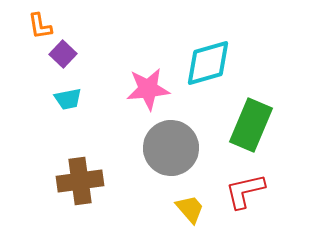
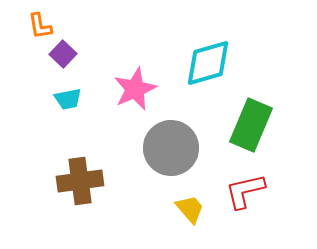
pink star: moved 13 px left; rotated 18 degrees counterclockwise
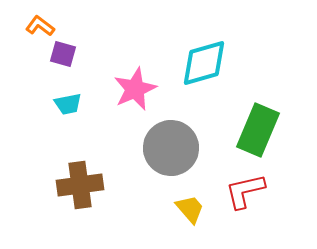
orange L-shape: rotated 136 degrees clockwise
purple square: rotated 28 degrees counterclockwise
cyan diamond: moved 4 px left
cyan trapezoid: moved 5 px down
green rectangle: moved 7 px right, 5 px down
brown cross: moved 4 px down
